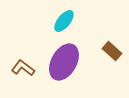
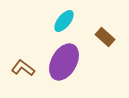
brown rectangle: moved 7 px left, 14 px up
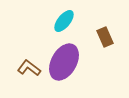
brown rectangle: rotated 24 degrees clockwise
brown L-shape: moved 6 px right
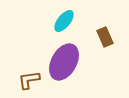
brown L-shape: moved 12 px down; rotated 45 degrees counterclockwise
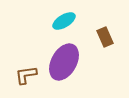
cyan ellipse: rotated 20 degrees clockwise
brown L-shape: moved 3 px left, 5 px up
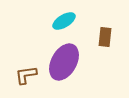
brown rectangle: rotated 30 degrees clockwise
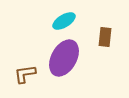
purple ellipse: moved 4 px up
brown L-shape: moved 1 px left, 1 px up
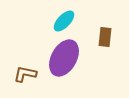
cyan ellipse: rotated 15 degrees counterclockwise
brown L-shape: rotated 20 degrees clockwise
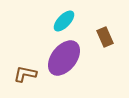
brown rectangle: rotated 30 degrees counterclockwise
purple ellipse: rotated 9 degrees clockwise
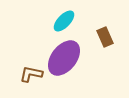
brown L-shape: moved 6 px right
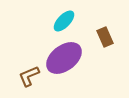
purple ellipse: rotated 15 degrees clockwise
brown L-shape: moved 2 px left, 2 px down; rotated 35 degrees counterclockwise
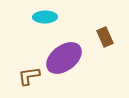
cyan ellipse: moved 19 px left, 4 px up; rotated 45 degrees clockwise
brown L-shape: rotated 15 degrees clockwise
